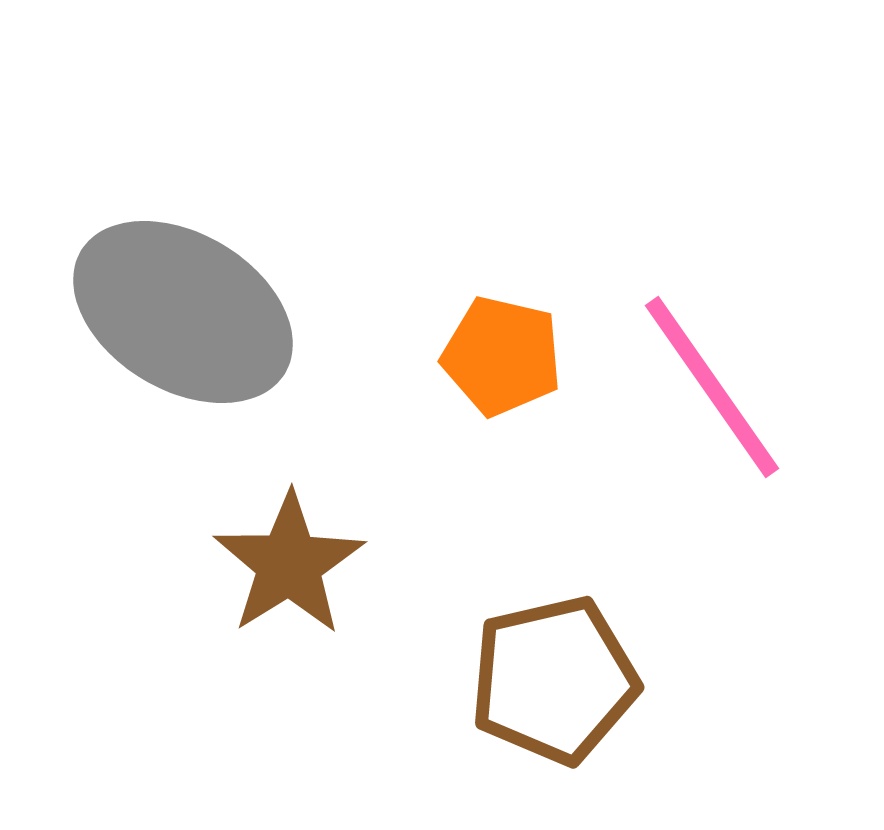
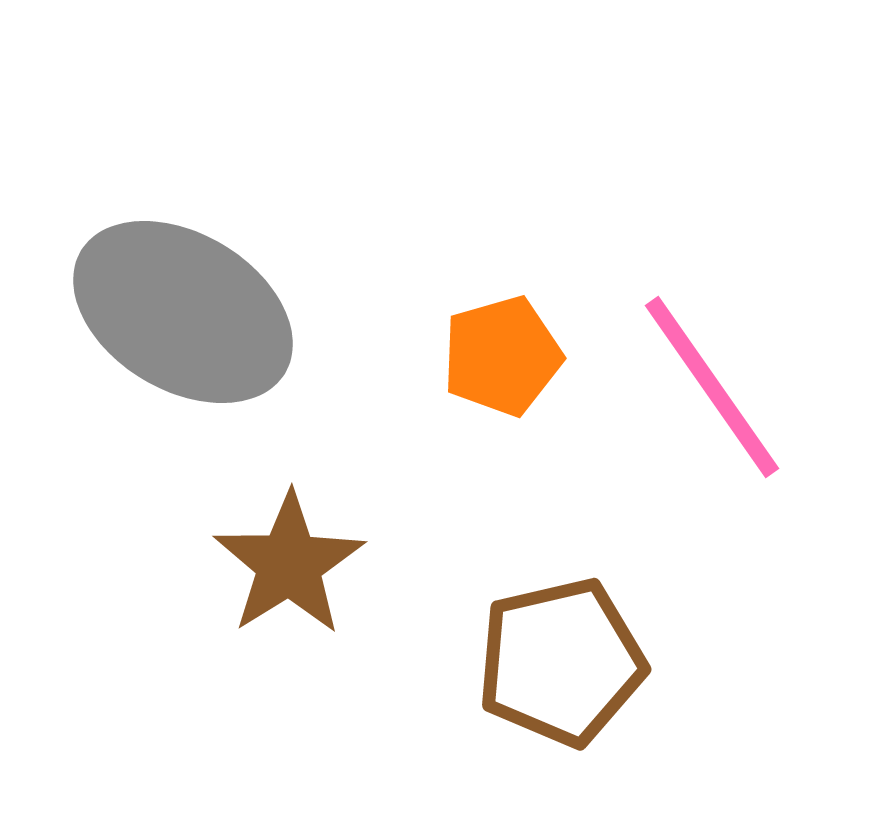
orange pentagon: rotated 29 degrees counterclockwise
brown pentagon: moved 7 px right, 18 px up
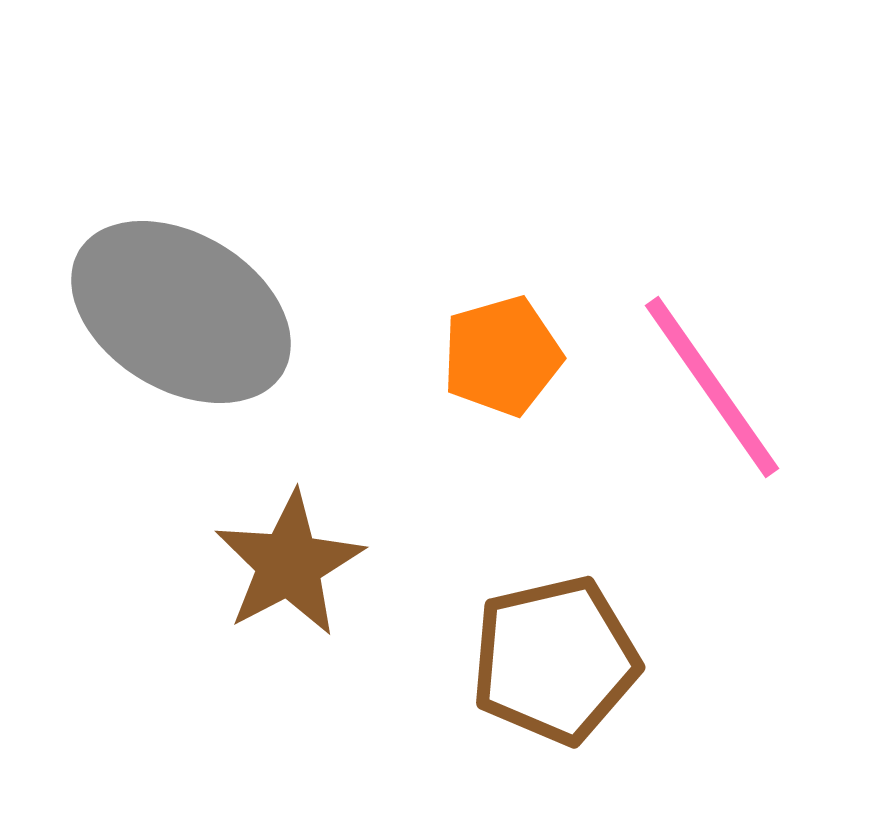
gray ellipse: moved 2 px left
brown star: rotated 4 degrees clockwise
brown pentagon: moved 6 px left, 2 px up
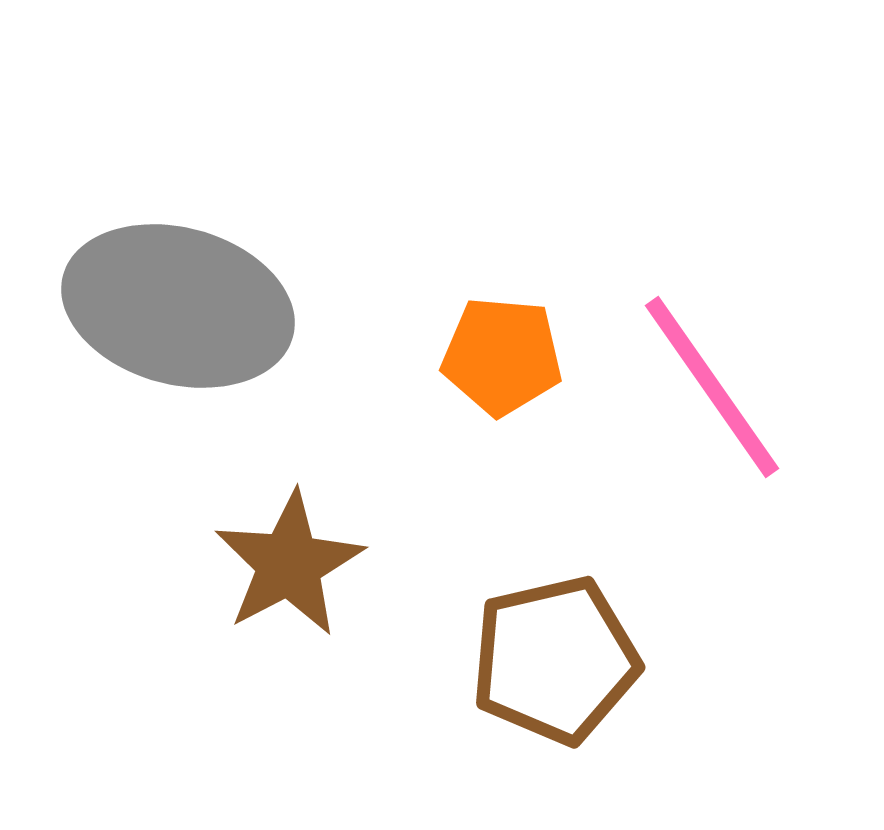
gray ellipse: moved 3 px left, 6 px up; rotated 16 degrees counterclockwise
orange pentagon: rotated 21 degrees clockwise
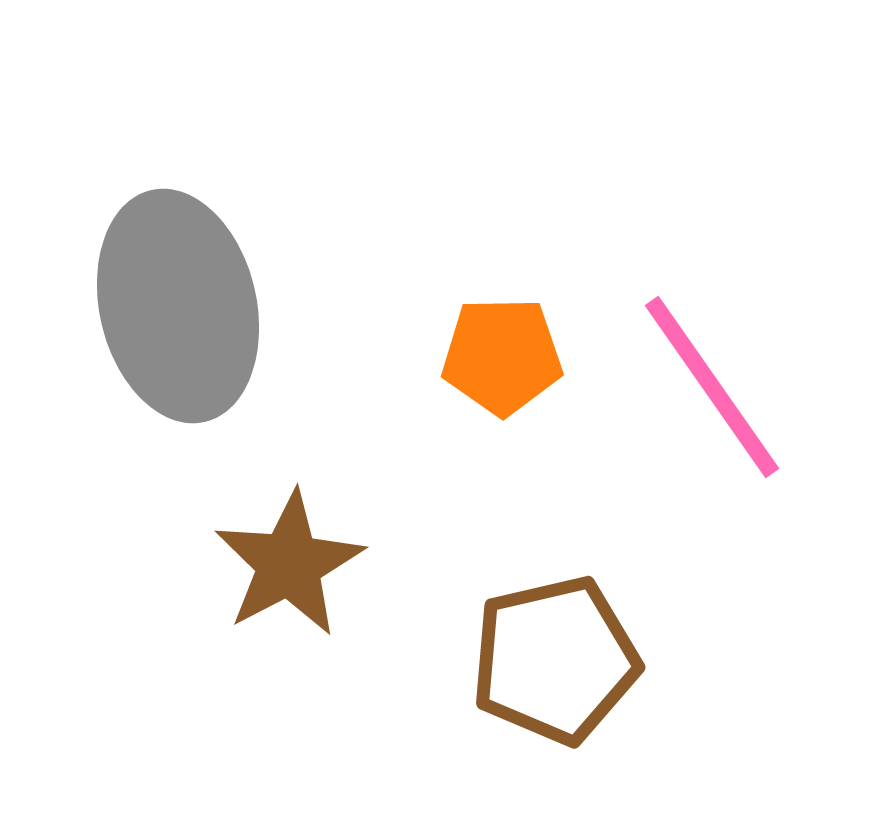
gray ellipse: rotated 62 degrees clockwise
orange pentagon: rotated 6 degrees counterclockwise
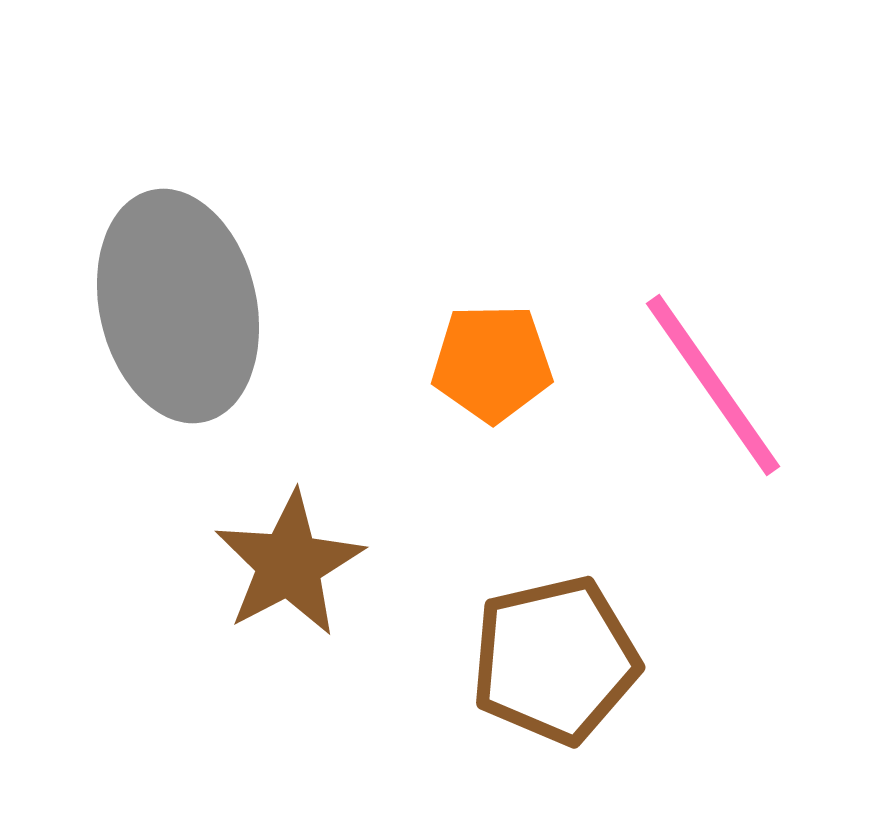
orange pentagon: moved 10 px left, 7 px down
pink line: moved 1 px right, 2 px up
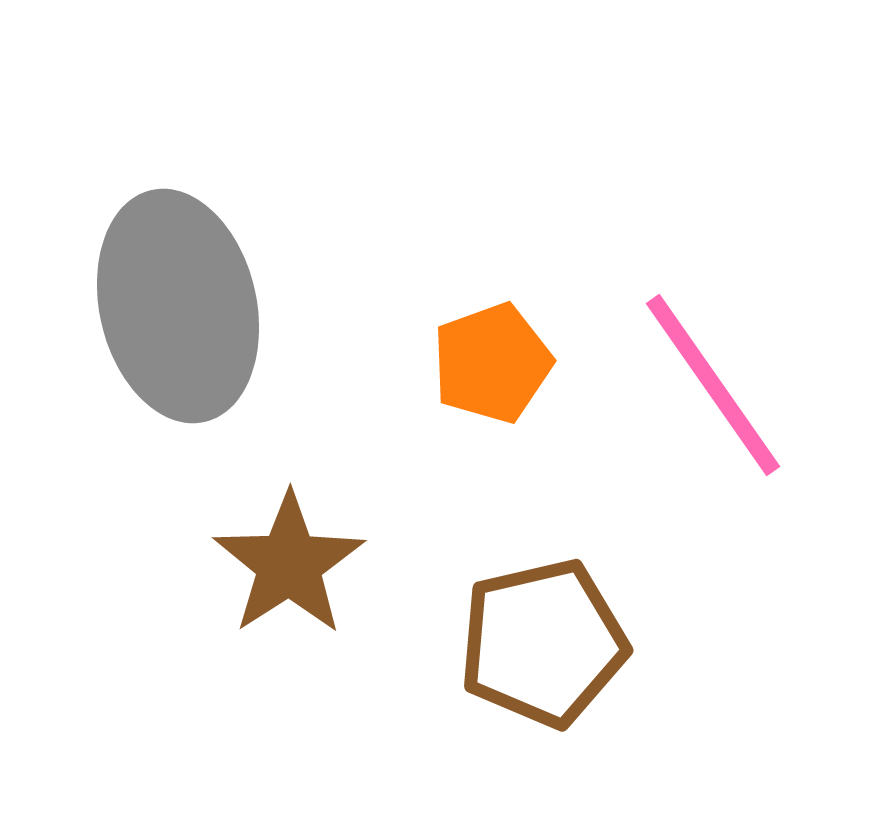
orange pentagon: rotated 19 degrees counterclockwise
brown star: rotated 5 degrees counterclockwise
brown pentagon: moved 12 px left, 17 px up
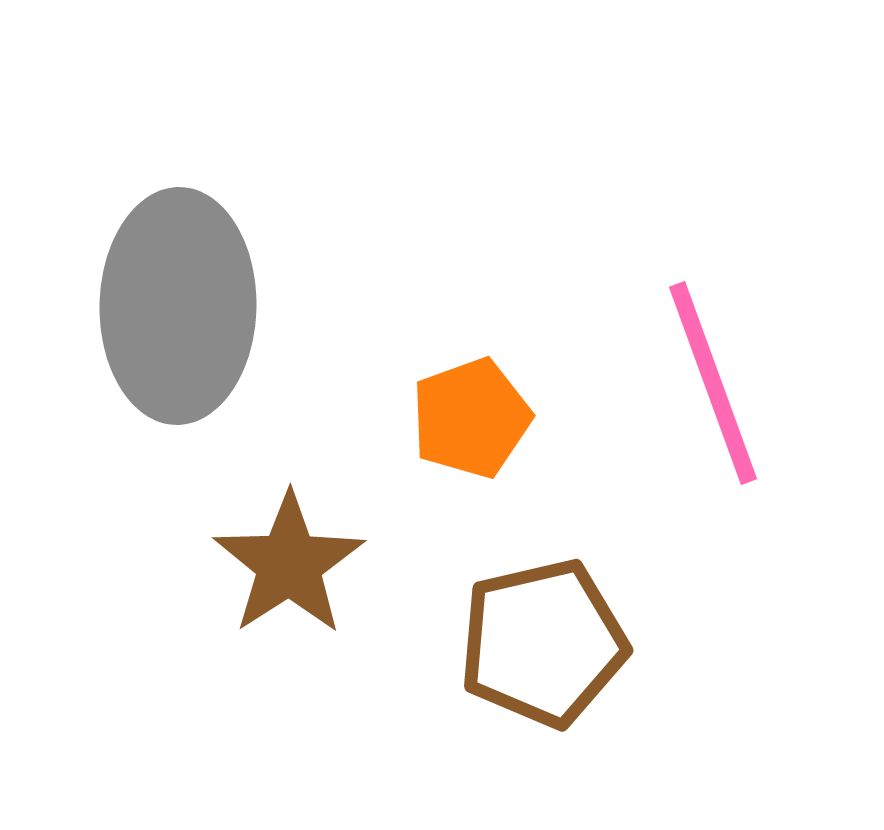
gray ellipse: rotated 14 degrees clockwise
orange pentagon: moved 21 px left, 55 px down
pink line: moved 2 px up; rotated 15 degrees clockwise
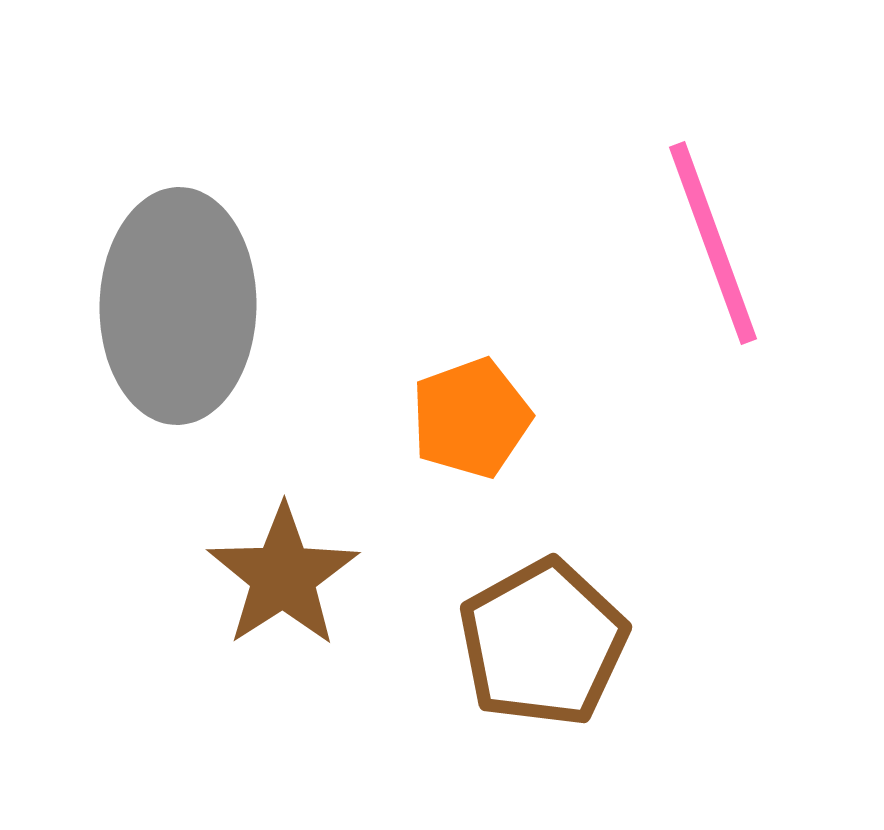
pink line: moved 140 px up
brown star: moved 6 px left, 12 px down
brown pentagon: rotated 16 degrees counterclockwise
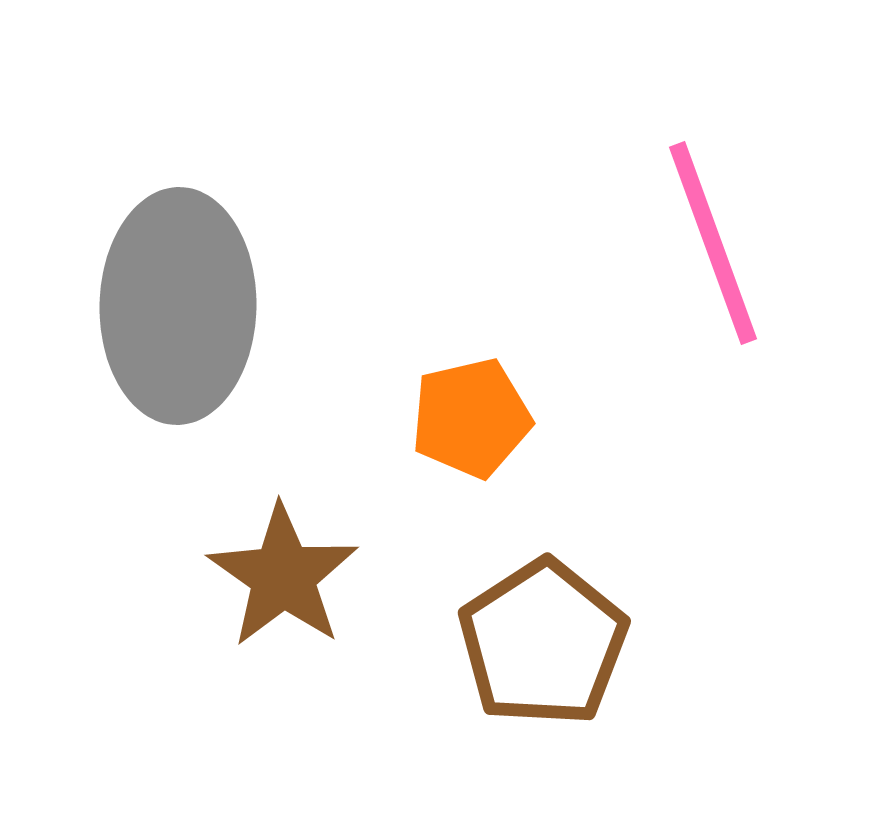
orange pentagon: rotated 7 degrees clockwise
brown star: rotated 4 degrees counterclockwise
brown pentagon: rotated 4 degrees counterclockwise
